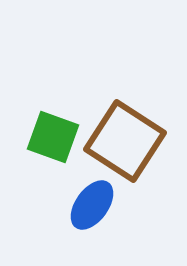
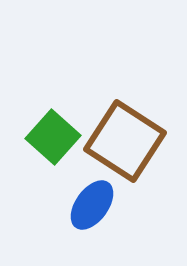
green square: rotated 22 degrees clockwise
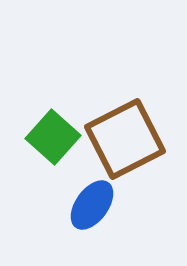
brown square: moved 2 px up; rotated 30 degrees clockwise
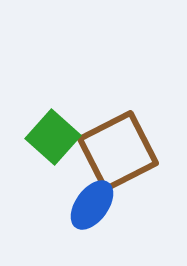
brown square: moved 7 px left, 12 px down
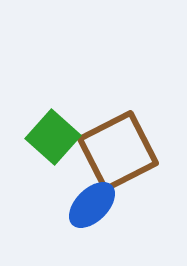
blue ellipse: rotated 9 degrees clockwise
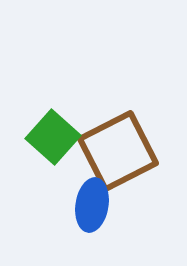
blue ellipse: rotated 36 degrees counterclockwise
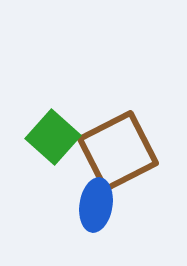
blue ellipse: moved 4 px right
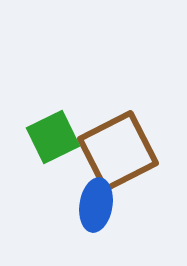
green square: rotated 22 degrees clockwise
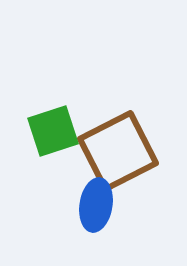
green square: moved 6 px up; rotated 8 degrees clockwise
